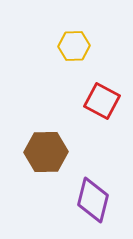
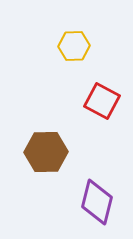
purple diamond: moved 4 px right, 2 px down
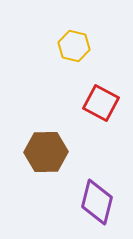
yellow hexagon: rotated 16 degrees clockwise
red square: moved 1 px left, 2 px down
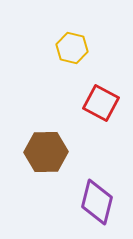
yellow hexagon: moved 2 px left, 2 px down
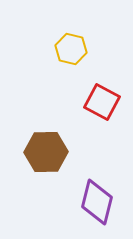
yellow hexagon: moved 1 px left, 1 px down
red square: moved 1 px right, 1 px up
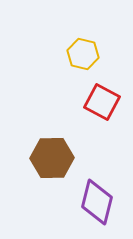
yellow hexagon: moved 12 px right, 5 px down
brown hexagon: moved 6 px right, 6 px down
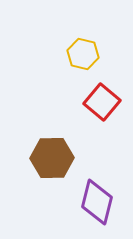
red square: rotated 12 degrees clockwise
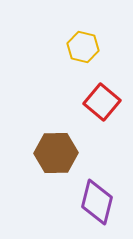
yellow hexagon: moved 7 px up
brown hexagon: moved 4 px right, 5 px up
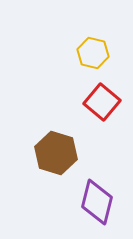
yellow hexagon: moved 10 px right, 6 px down
brown hexagon: rotated 18 degrees clockwise
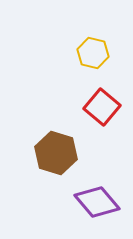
red square: moved 5 px down
purple diamond: rotated 54 degrees counterclockwise
